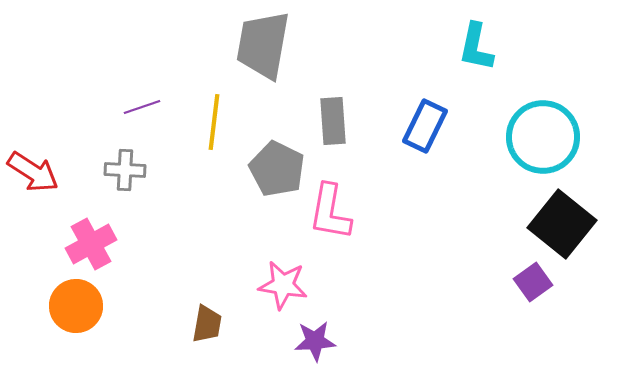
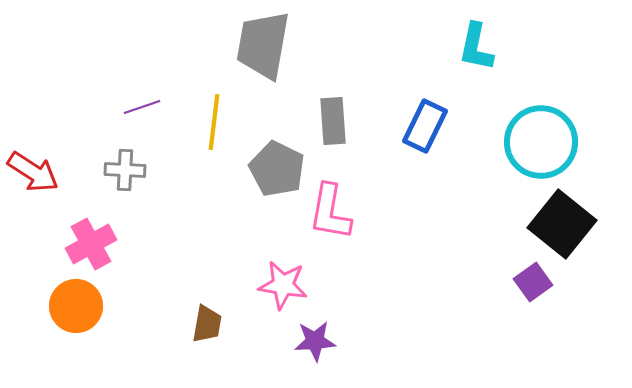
cyan circle: moved 2 px left, 5 px down
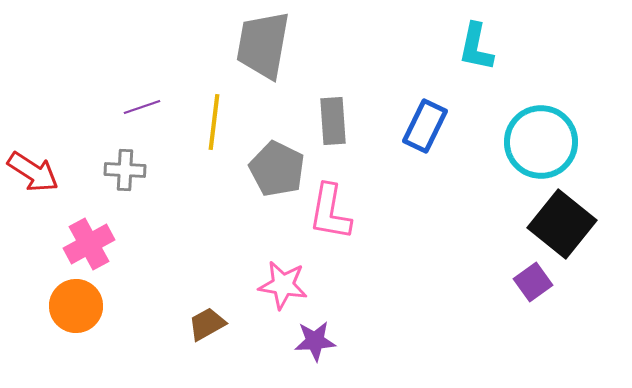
pink cross: moved 2 px left
brown trapezoid: rotated 129 degrees counterclockwise
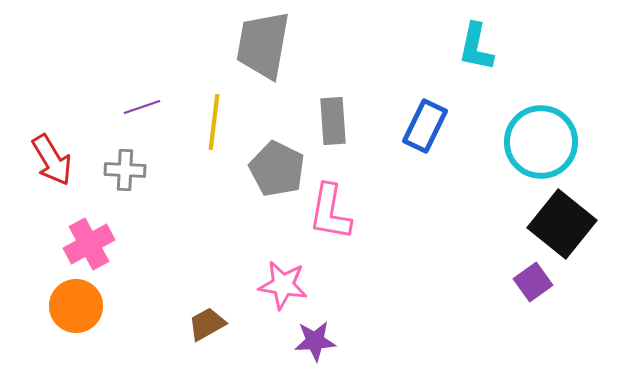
red arrow: moved 19 px right, 12 px up; rotated 26 degrees clockwise
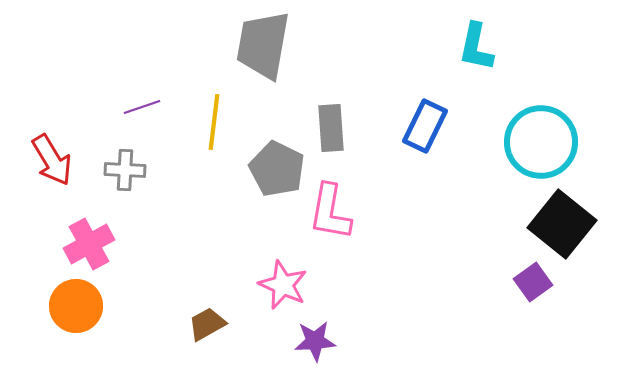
gray rectangle: moved 2 px left, 7 px down
pink star: rotated 15 degrees clockwise
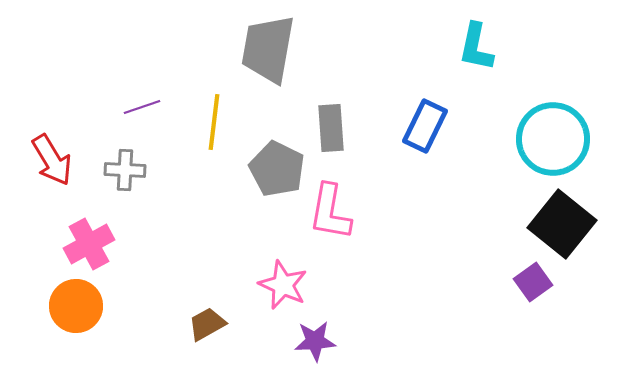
gray trapezoid: moved 5 px right, 4 px down
cyan circle: moved 12 px right, 3 px up
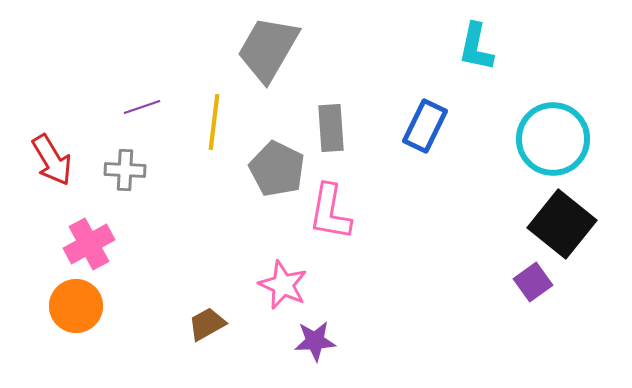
gray trapezoid: rotated 20 degrees clockwise
